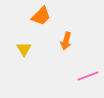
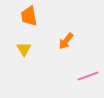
orange trapezoid: moved 12 px left; rotated 125 degrees clockwise
orange arrow: rotated 24 degrees clockwise
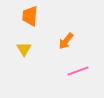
orange trapezoid: moved 1 px right; rotated 15 degrees clockwise
pink line: moved 10 px left, 5 px up
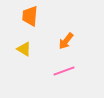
yellow triangle: rotated 28 degrees counterclockwise
pink line: moved 14 px left
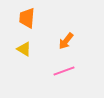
orange trapezoid: moved 3 px left, 2 px down
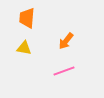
yellow triangle: moved 1 px up; rotated 21 degrees counterclockwise
